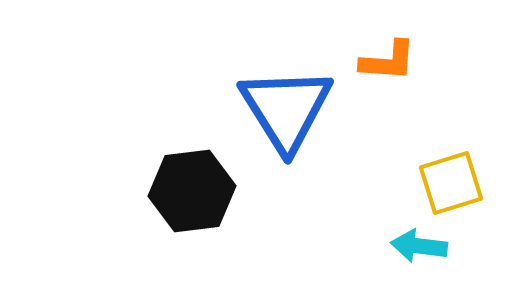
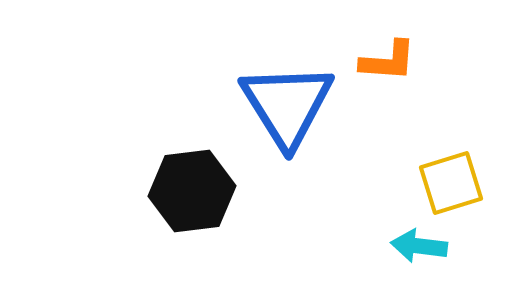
blue triangle: moved 1 px right, 4 px up
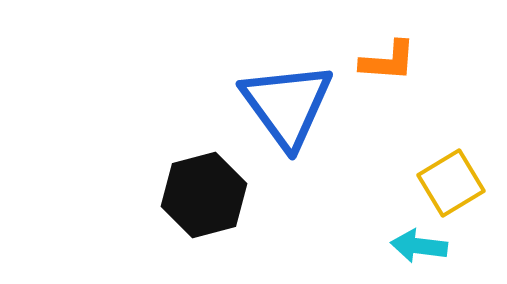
blue triangle: rotated 4 degrees counterclockwise
yellow square: rotated 14 degrees counterclockwise
black hexagon: moved 12 px right, 4 px down; rotated 8 degrees counterclockwise
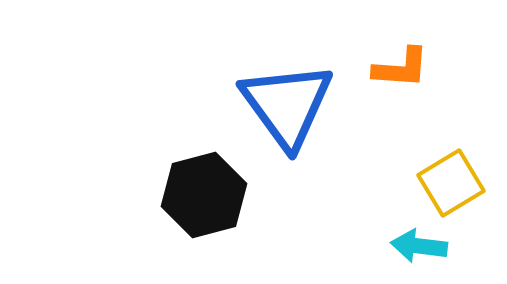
orange L-shape: moved 13 px right, 7 px down
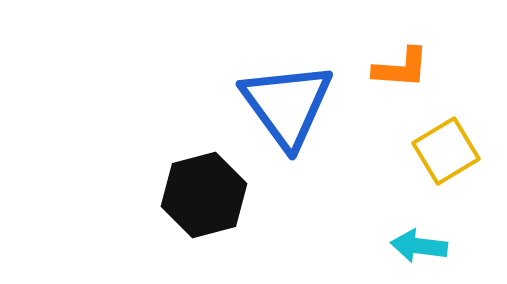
yellow square: moved 5 px left, 32 px up
